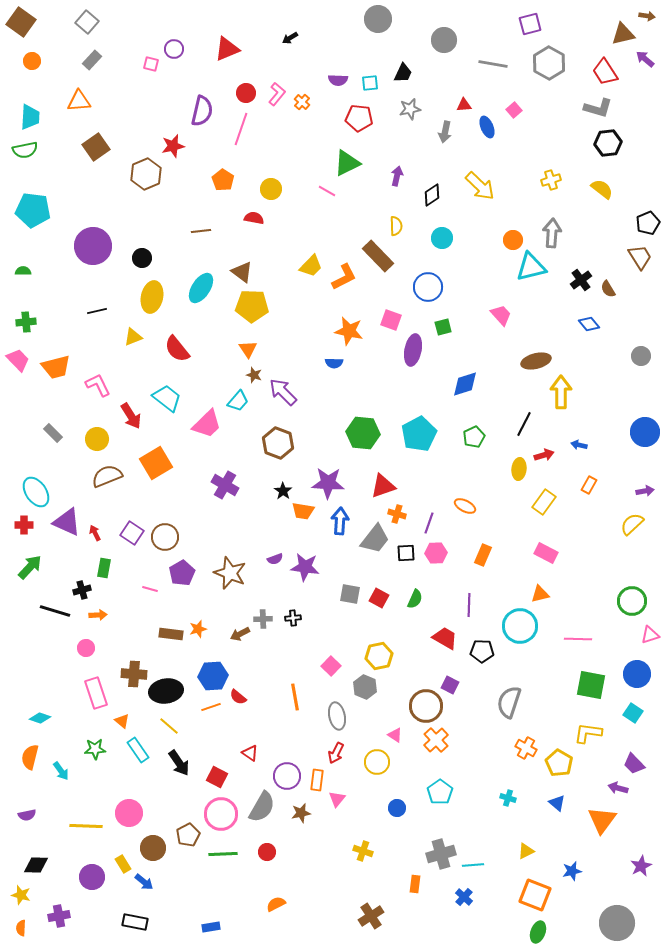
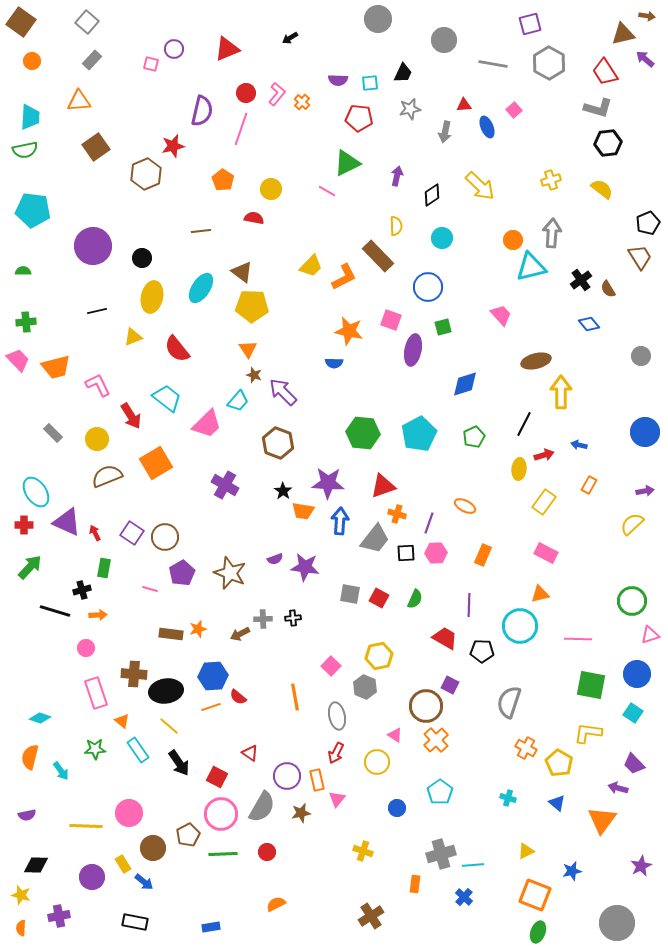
orange rectangle at (317, 780): rotated 20 degrees counterclockwise
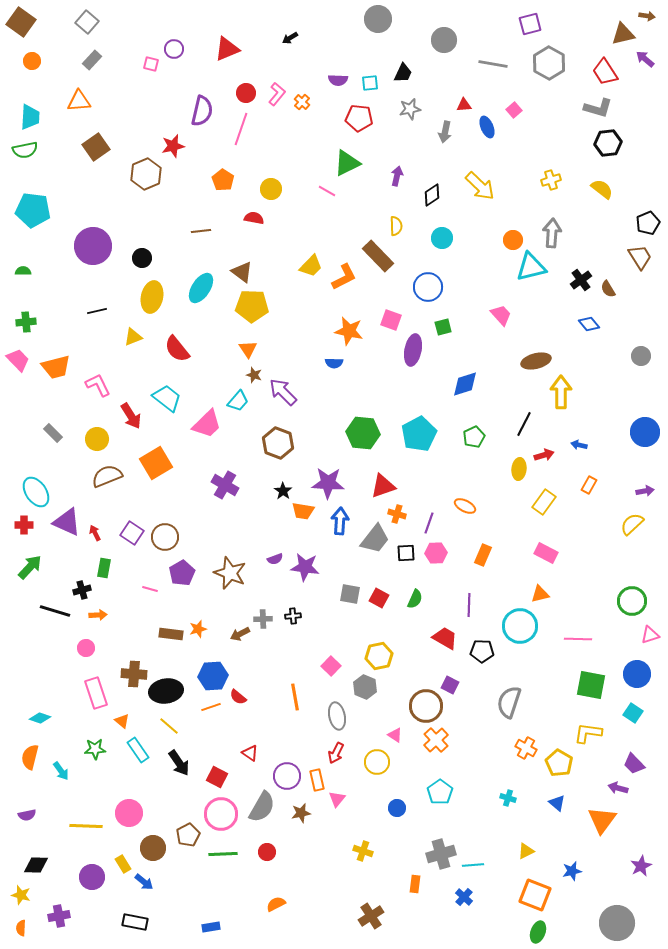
black cross at (293, 618): moved 2 px up
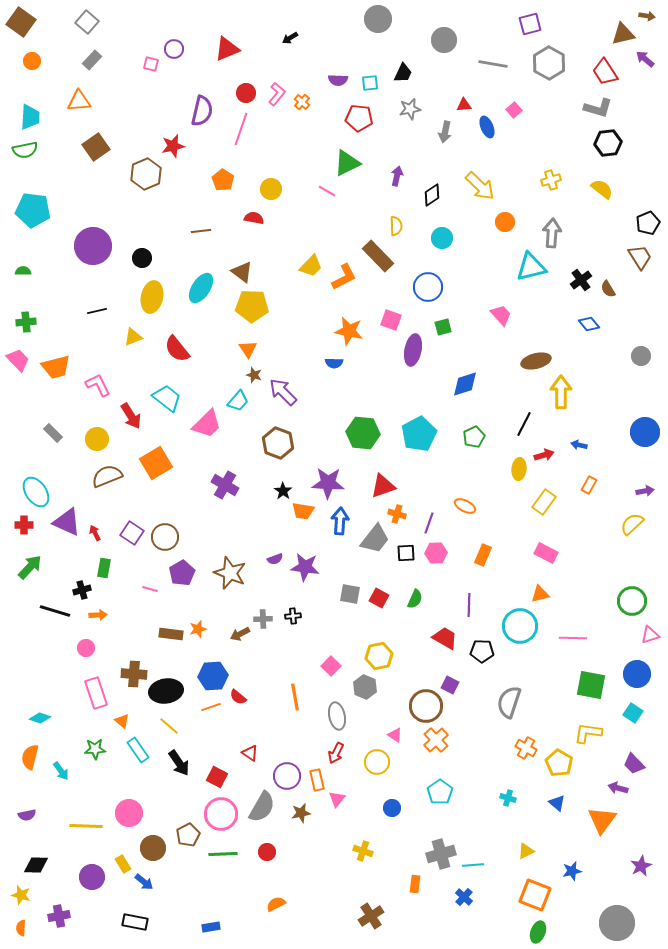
orange circle at (513, 240): moved 8 px left, 18 px up
pink line at (578, 639): moved 5 px left, 1 px up
blue circle at (397, 808): moved 5 px left
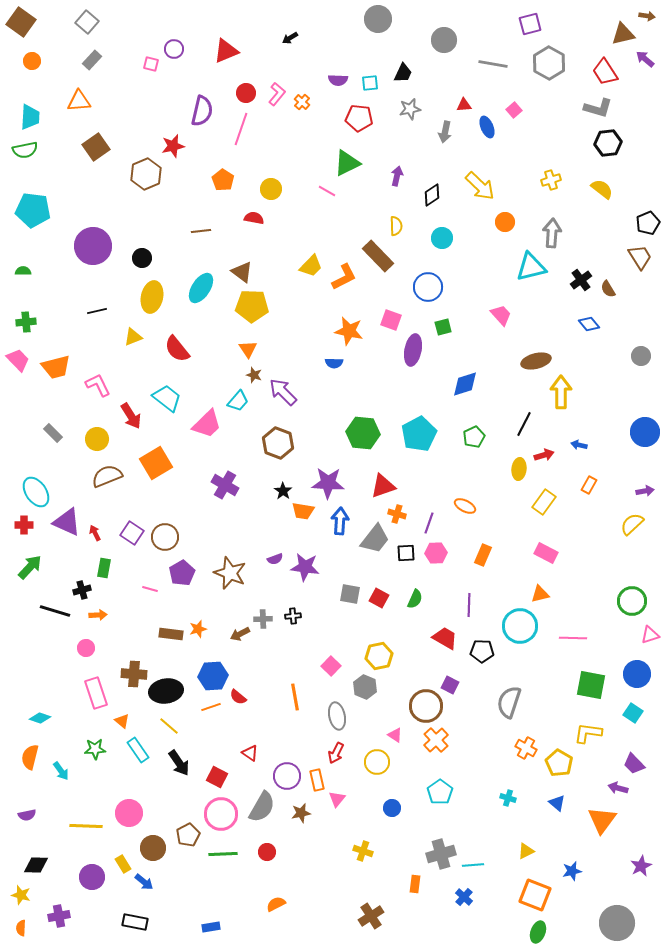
red triangle at (227, 49): moved 1 px left, 2 px down
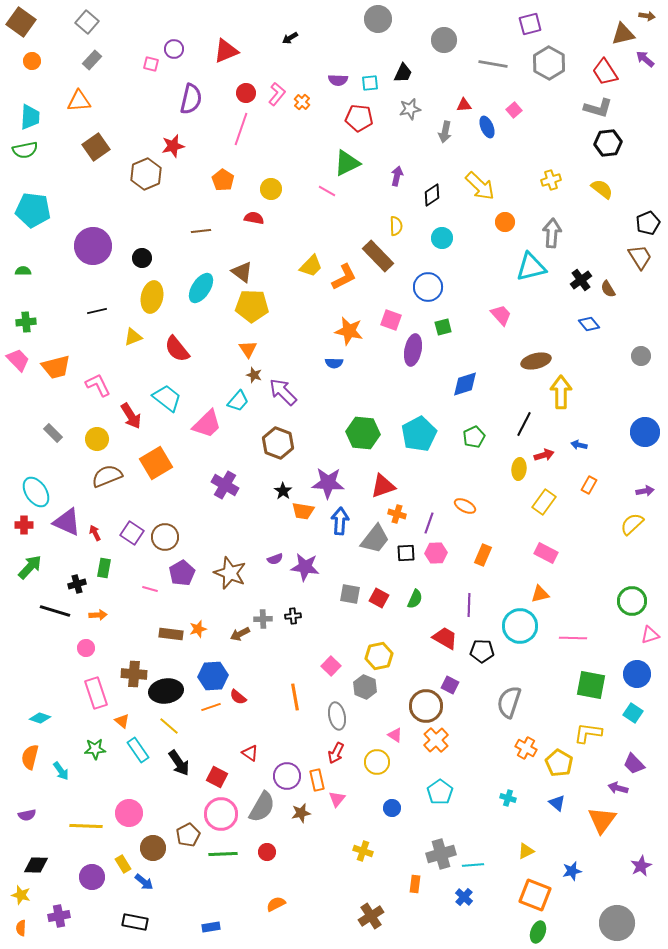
purple semicircle at (202, 111): moved 11 px left, 12 px up
black cross at (82, 590): moved 5 px left, 6 px up
